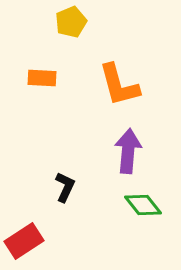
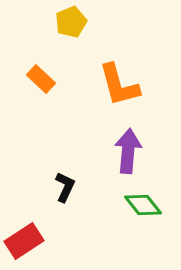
orange rectangle: moved 1 px left, 1 px down; rotated 40 degrees clockwise
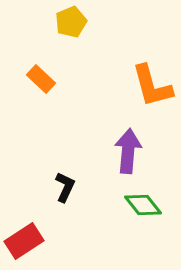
orange L-shape: moved 33 px right, 1 px down
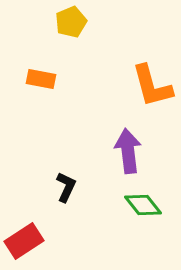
orange rectangle: rotated 32 degrees counterclockwise
purple arrow: rotated 12 degrees counterclockwise
black L-shape: moved 1 px right
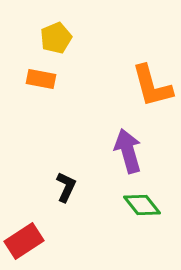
yellow pentagon: moved 15 px left, 16 px down
purple arrow: rotated 9 degrees counterclockwise
green diamond: moved 1 px left
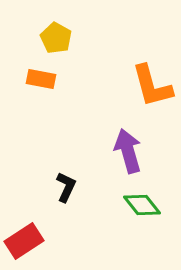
yellow pentagon: rotated 20 degrees counterclockwise
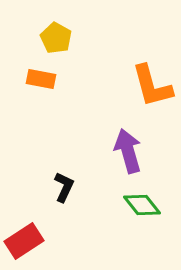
black L-shape: moved 2 px left
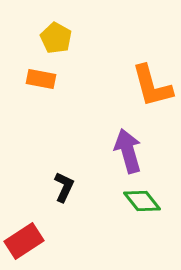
green diamond: moved 4 px up
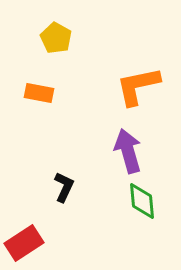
orange rectangle: moved 2 px left, 14 px down
orange L-shape: moved 14 px left; rotated 93 degrees clockwise
green diamond: rotated 33 degrees clockwise
red rectangle: moved 2 px down
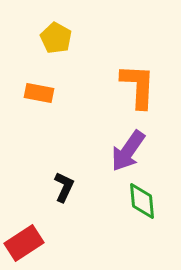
orange L-shape: rotated 105 degrees clockwise
purple arrow: rotated 129 degrees counterclockwise
